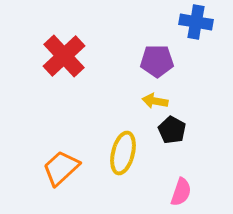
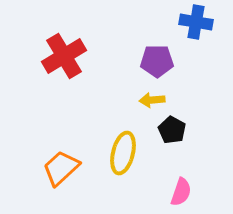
red cross: rotated 12 degrees clockwise
yellow arrow: moved 3 px left, 1 px up; rotated 15 degrees counterclockwise
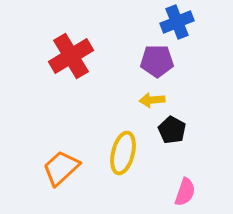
blue cross: moved 19 px left; rotated 32 degrees counterclockwise
red cross: moved 7 px right
pink semicircle: moved 4 px right
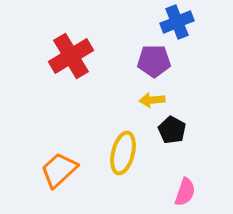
purple pentagon: moved 3 px left
orange trapezoid: moved 2 px left, 2 px down
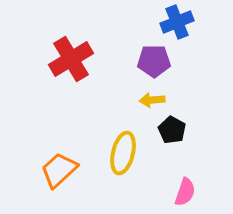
red cross: moved 3 px down
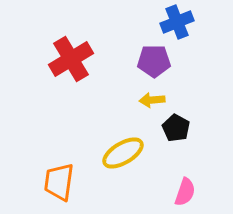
black pentagon: moved 4 px right, 2 px up
yellow ellipse: rotated 45 degrees clockwise
orange trapezoid: moved 12 px down; rotated 39 degrees counterclockwise
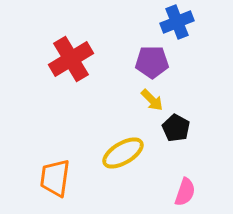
purple pentagon: moved 2 px left, 1 px down
yellow arrow: rotated 130 degrees counterclockwise
orange trapezoid: moved 4 px left, 4 px up
